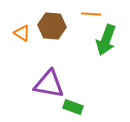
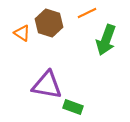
orange line: moved 4 px left, 1 px up; rotated 30 degrees counterclockwise
brown hexagon: moved 3 px left, 3 px up; rotated 12 degrees clockwise
purple triangle: moved 2 px left, 1 px down
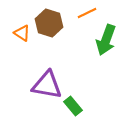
green rectangle: moved 1 px up; rotated 30 degrees clockwise
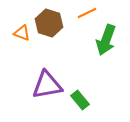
orange triangle: rotated 12 degrees counterclockwise
purple triangle: rotated 20 degrees counterclockwise
green rectangle: moved 7 px right, 6 px up
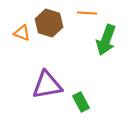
orange line: rotated 30 degrees clockwise
green rectangle: moved 1 px right, 2 px down; rotated 12 degrees clockwise
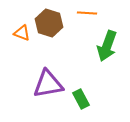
green arrow: moved 1 px right, 6 px down
purple triangle: moved 1 px right, 1 px up
green rectangle: moved 3 px up
